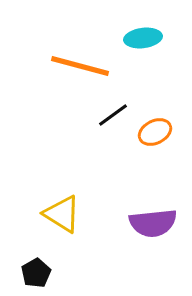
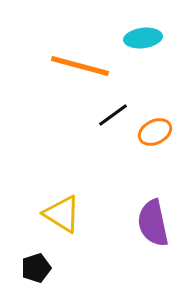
purple semicircle: rotated 84 degrees clockwise
black pentagon: moved 5 px up; rotated 12 degrees clockwise
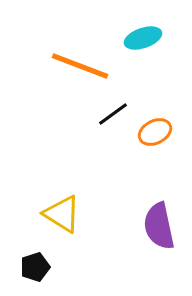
cyan ellipse: rotated 12 degrees counterclockwise
orange line: rotated 6 degrees clockwise
black line: moved 1 px up
purple semicircle: moved 6 px right, 3 px down
black pentagon: moved 1 px left, 1 px up
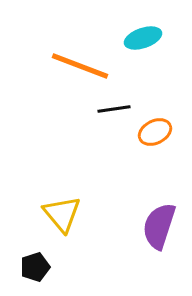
black line: moved 1 px right, 5 px up; rotated 28 degrees clockwise
yellow triangle: rotated 18 degrees clockwise
purple semicircle: rotated 30 degrees clockwise
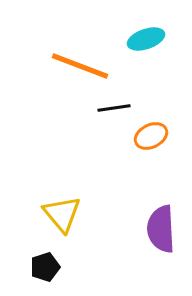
cyan ellipse: moved 3 px right, 1 px down
black line: moved 1 px up
orange ellipse: moved 4 px left, 4 px down
purple semicircle: moved 2 px right, 3 px down; rotated 21 degrees counterclockwise
black pentagon: moved 10 px right
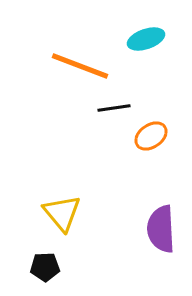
orange ellipse: rotated 8 degrees counterclockwise
yellow triangle: moved 1 px up
black pentagon: rotated 16 degrees clockwise
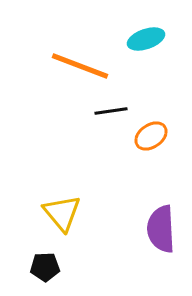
black line: moved 3 px left, 3 px down
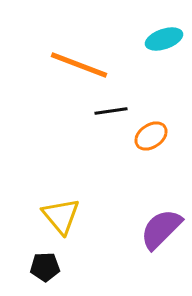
cyan ellipse: moved 18 px right
orange line: moved 1 px left, 1 px up
yellow triangle: moved 1 px left, 3 px down
purple semicircle: rotated 48 degrees clockwise
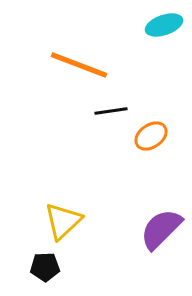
cyan ellipse: moved 14 px up
yellow triangle: moved 2 px right, 5 px down; rotated 27 degrees clockwise
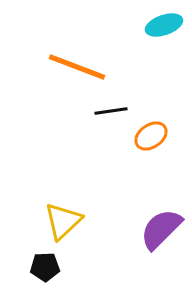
orange line: moved 2 px left, 2 px down
